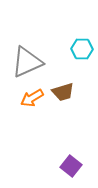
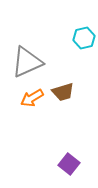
cyan hexagon: moved 2 px right, 11 px up; rotated 15 degrees counterclockwise
purple square: moved 2 px left, 2 px up
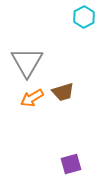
cyan hexagon: moved 21 px up; rotated 15 degrees counterclockwise
gray triangle: rotated 36 degrees counterclockwise
purple square: moved 2 px right; rotated 35 degrees clockwise
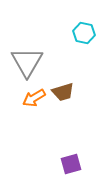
cyan hexagon: moved 16 px down; rotated 20 degrees counterclockwise
orange arrow: moved 2 px right
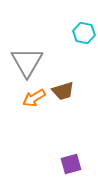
brown trapezoid: moved 1 px up
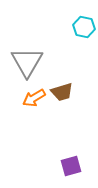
cyan hexagon: moved 6 px up
brown trapezoid: moved 1 px left, 1 px down
purple square: moved 2 px down
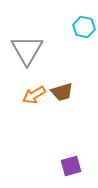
gray triangle: moved 12 px up
orange arrow: moved 3 px up
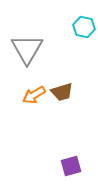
gray triangle: moved 1 px up
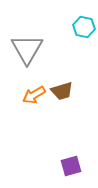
brown trapezoid: moved 1 px up
